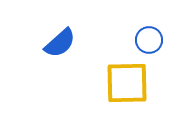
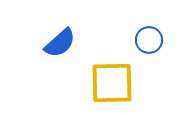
yellow square: moved 15 px left
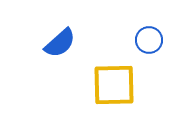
yellow square: moved 2 px right, 2 px down
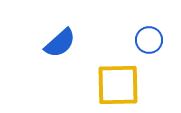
yellow square: moved 4 px right
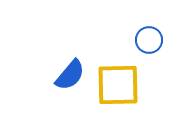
blue semicircle: moved 10 px right, 32 px down; rotated 8 degrees counterclockwise
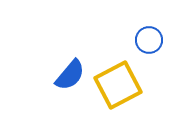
yellow square: rotated 27 degrees counterclockwise
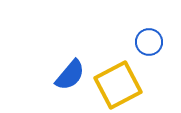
blue circle: moved 2 px down
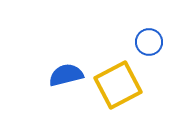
blue semicircle: moved 4 px left; rotated 144 degrees counterclockwise
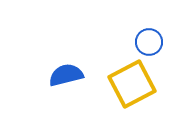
yellow square: moved 14 px right, 1 px up
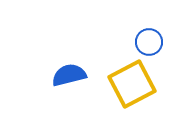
blue semicircle: moved 3 px right
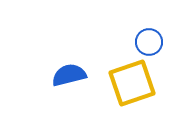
yellow square: moved 1 px up; rotated 9 degrees clockwise
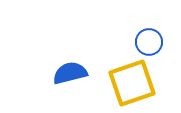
blue semicircle: moved 1 px right, 2 px up
